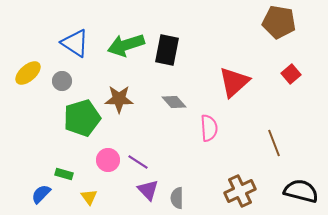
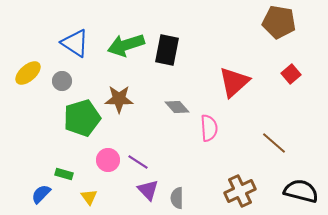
gray diamond: moved 3 px right, 5 px down
brown line: rotated 28 degrees counterclockwise
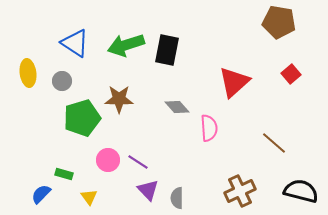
yellow ellipse: rotated 56 degrees counterclockwise
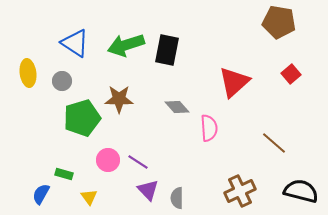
blue semicircle: rotated 15 degrees counterclockwise
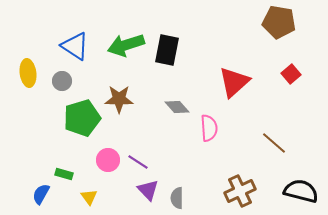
blue triangle: moved 3 px down
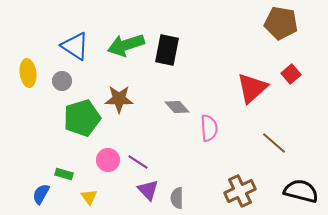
brown pentagon: moved 2 px right, 1 px down
red triangle: moved 18 px right, 6 px down
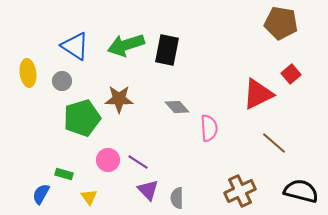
red triangle: moved 6 px right, 6 px down; rotated 16 degrees clockwise
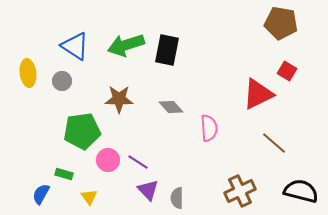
red square: moved 4 px left, 3 px up; rotated 18 degrees counterclockwise
gray diamond: moved 6 px left
green pentagon: moved 13 px down; rotated 9 degrees clockwise
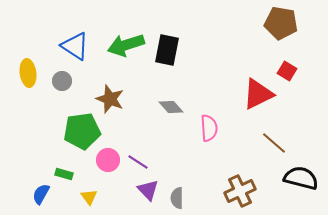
brown star: moved 9 px left; rotated 20 degrees clockwise
black semicircle: moved 13 px up
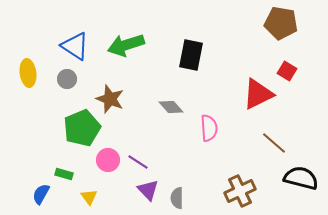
black rectangle: moved 24 px right, 5 px down
gray circle: moved 5 px right, 2 px up
green pentagon: moved 3 px up; rotated 15 degrees counterclockwise
